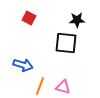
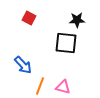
blue arrow: rotated 30 degrees clockwise
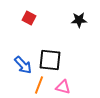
black star: moved 2 px right
black square: moved 16 px left, 17 px down
orange line: moved 1 px left, 1 px up
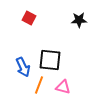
blue arrow: moved 2 px down; rotated 18 degrees clockwise
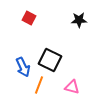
black square: rotated 20 degrees clockwise
pink triangle: moved 9 px right
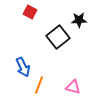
red square: moved 1 px right, 6 px up
black square: moved 8 px right, 23 px up; rotated 25 degrees clockwise
pink triangle: moved 1 px right
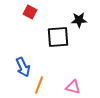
black square: rotated 35 degrees clockwise
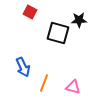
black square: moved 4 px up; rotated 20 degrees clockwise
orange line: moved 5 px right, 2 px up
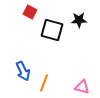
black square: moved 6 px left, 3 px up
blue arrow: moved 4 px down
pink triangle: moved 9 px right
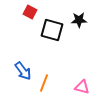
blue arrow: rotated 12 degrees counterclockwise
